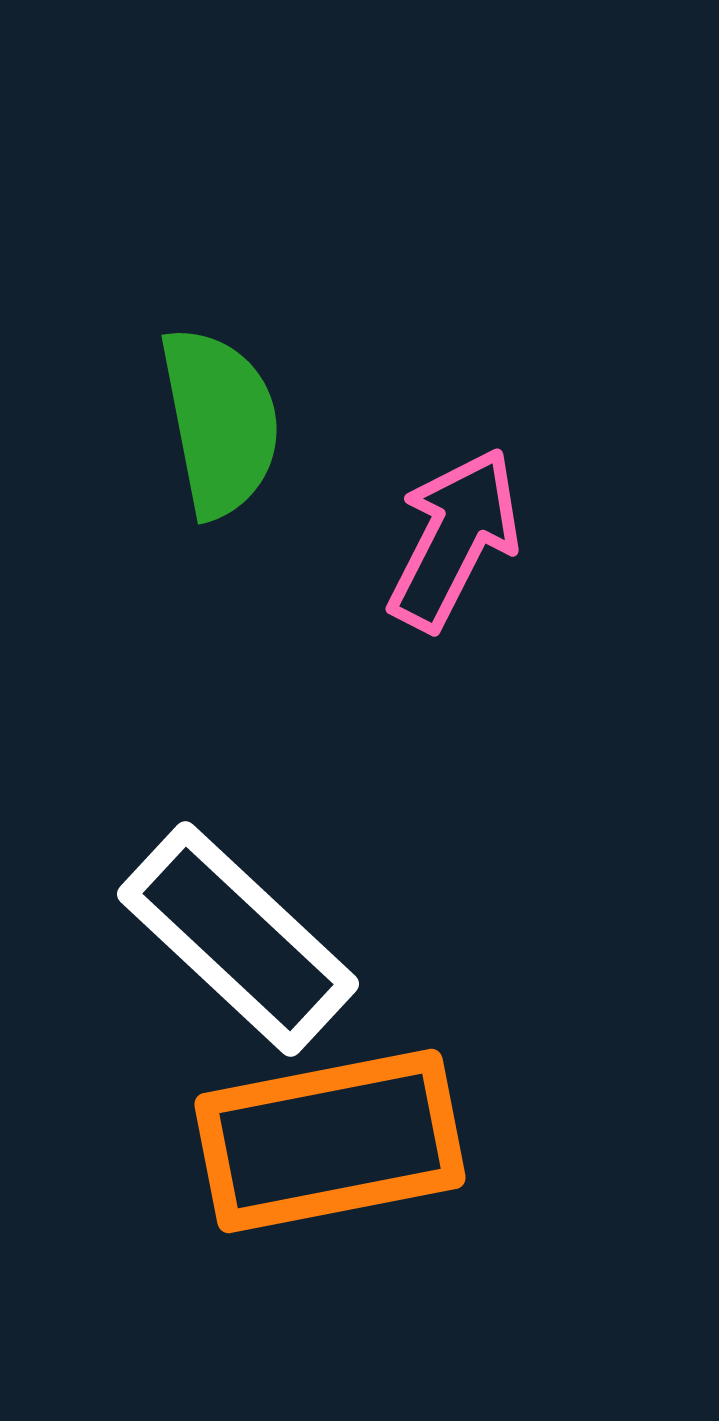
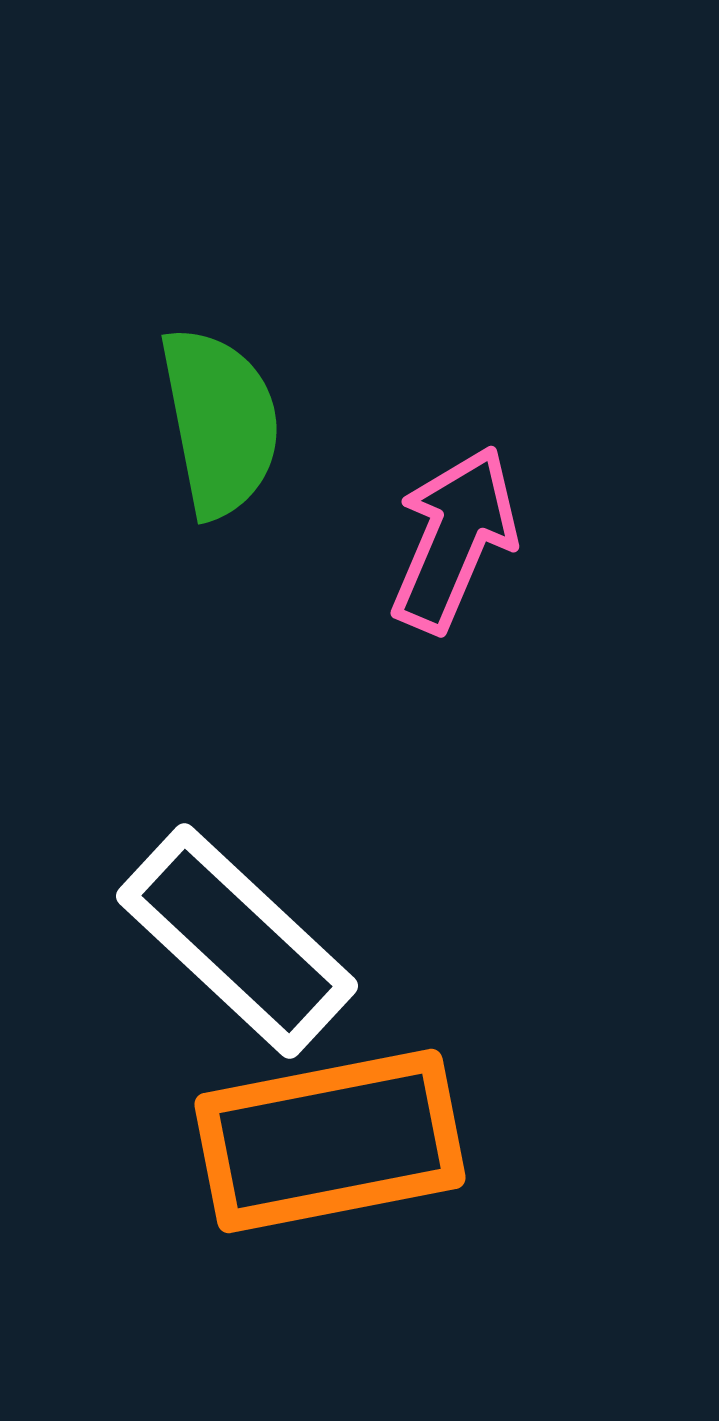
pink arrow: rotated 4 degrees counterclockwise
white rectangle: moved 1 px left, 2 px down
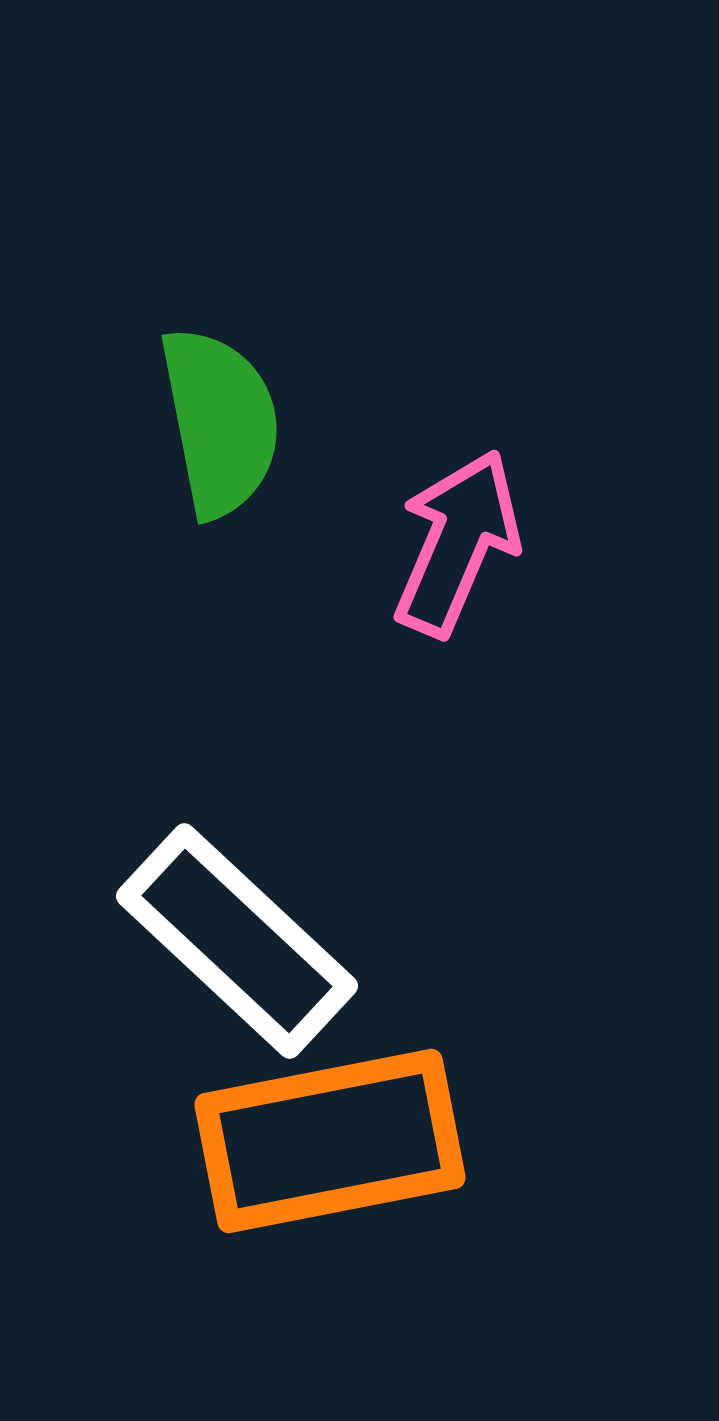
pink arrow: moved 3 px right, 4 px down
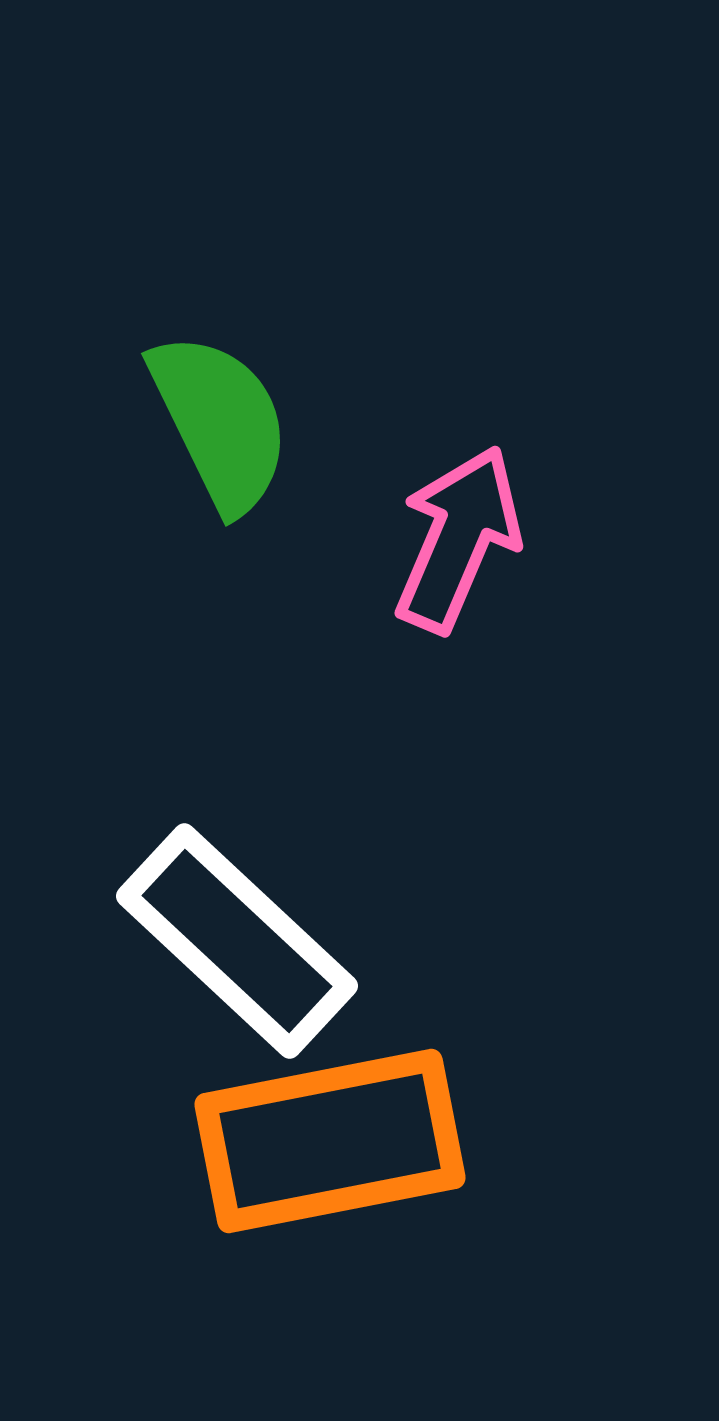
green semicircle: rotated 15 degrees counterclockwise
pink arrow: moved 1 px right, 4 px up
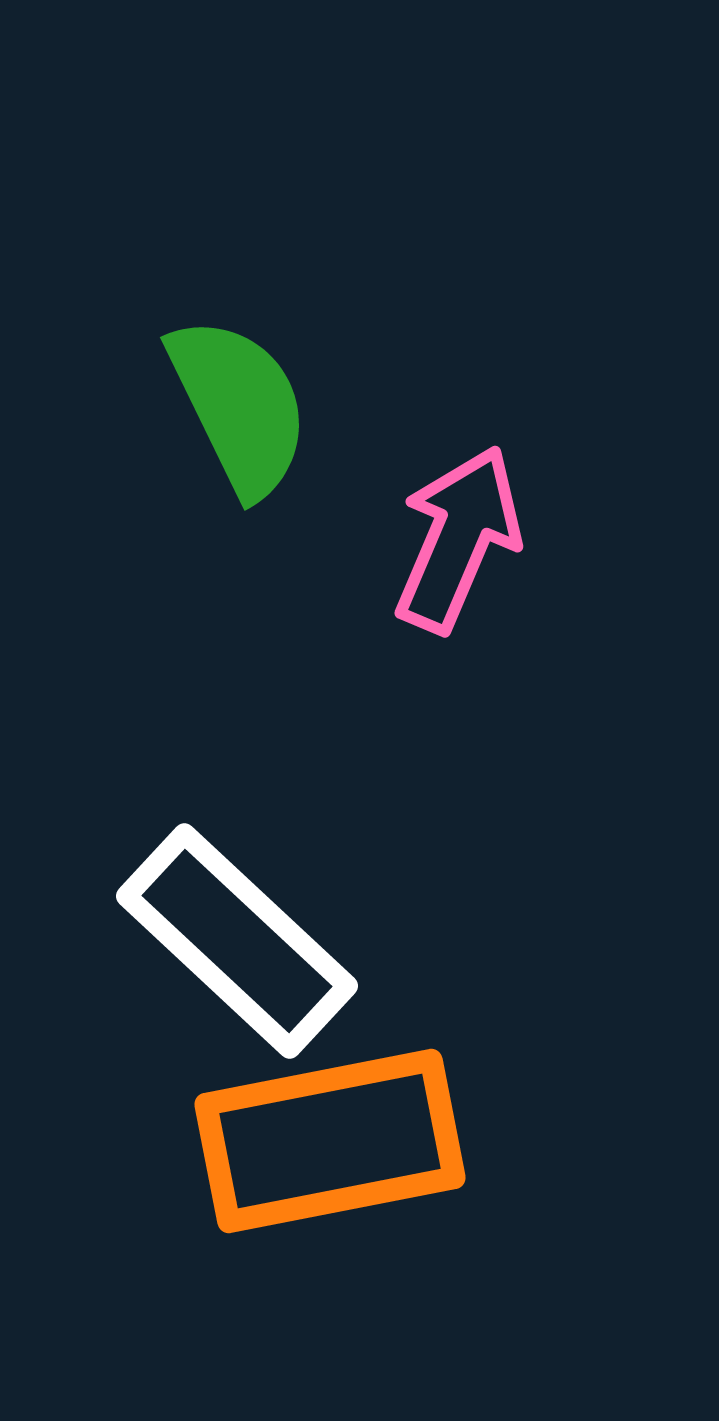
green semicircle: moved 19 px right, 16 px up
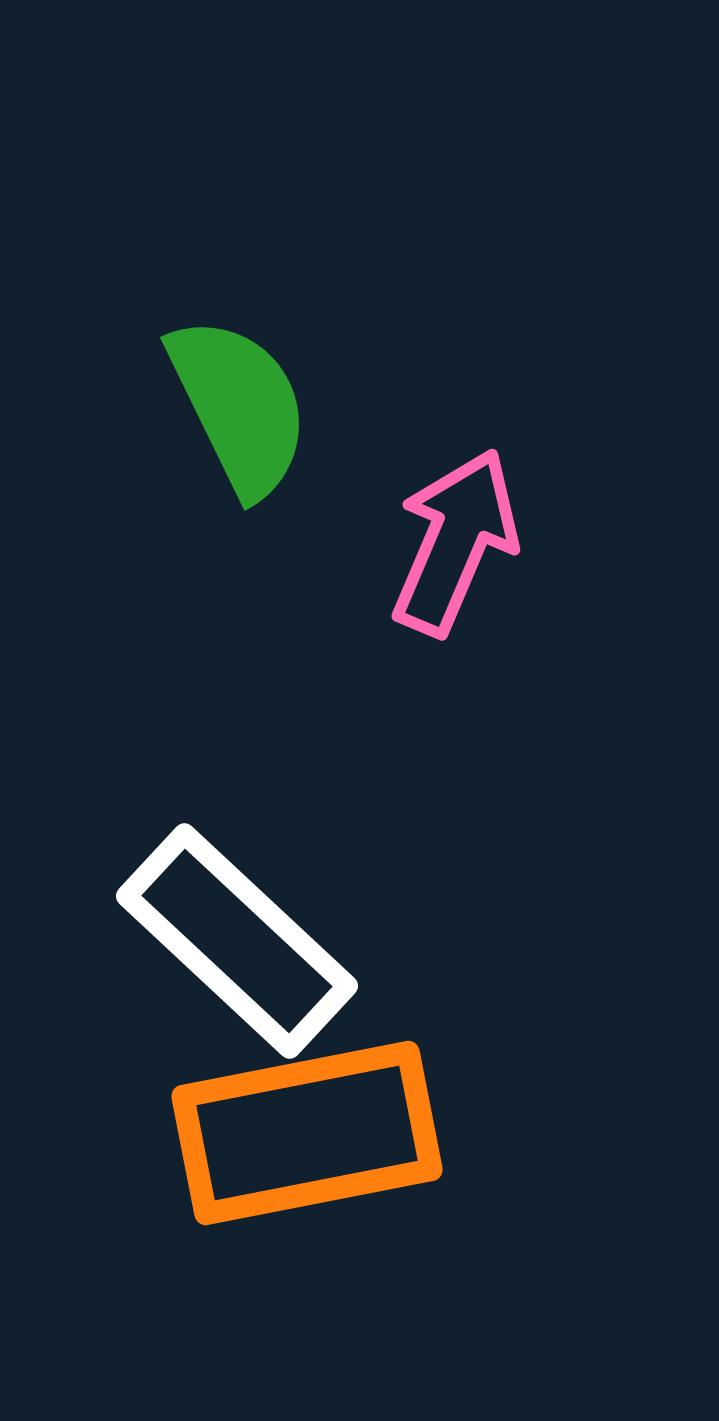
pink arrow: moved 3 px left, 3 px down
orange rectangle: moved 23 px left, 8 px up
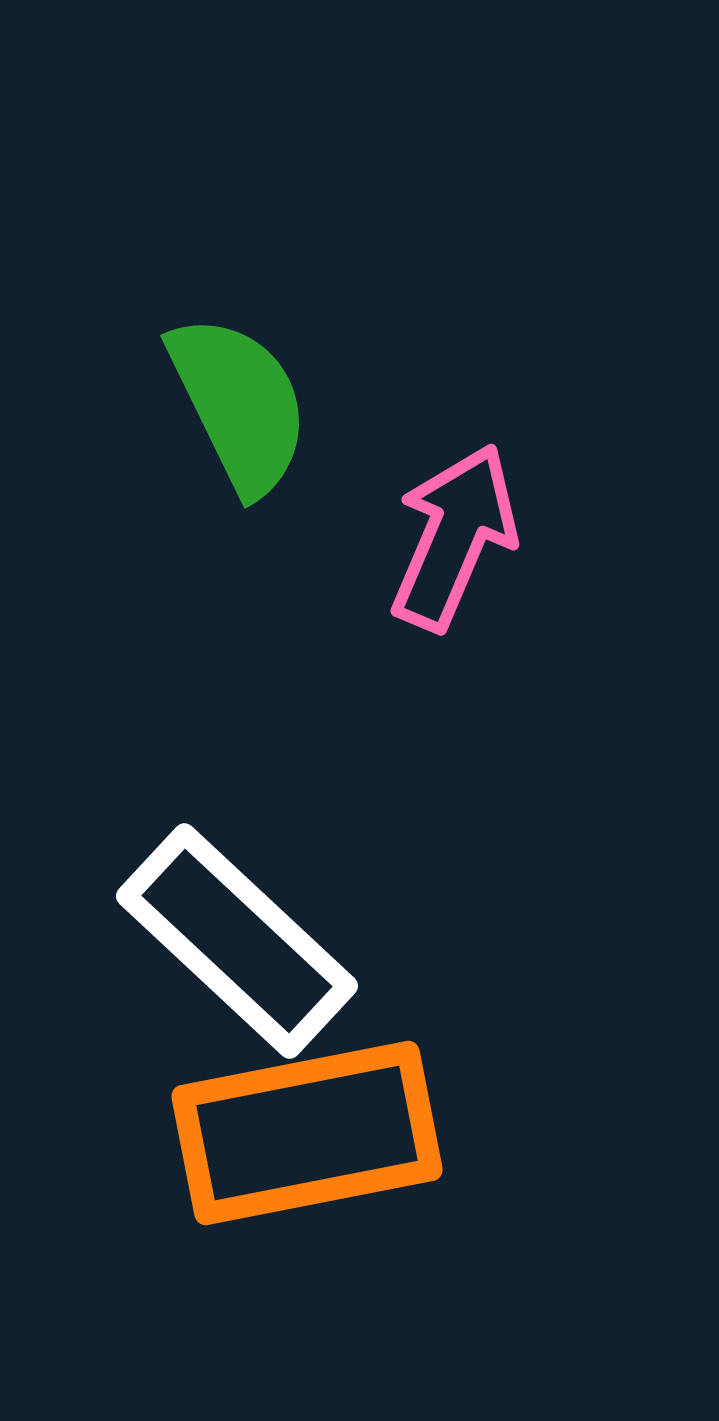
green semicircle: moved 2 px up
pink arrow: moved 1 px left, 5 px up
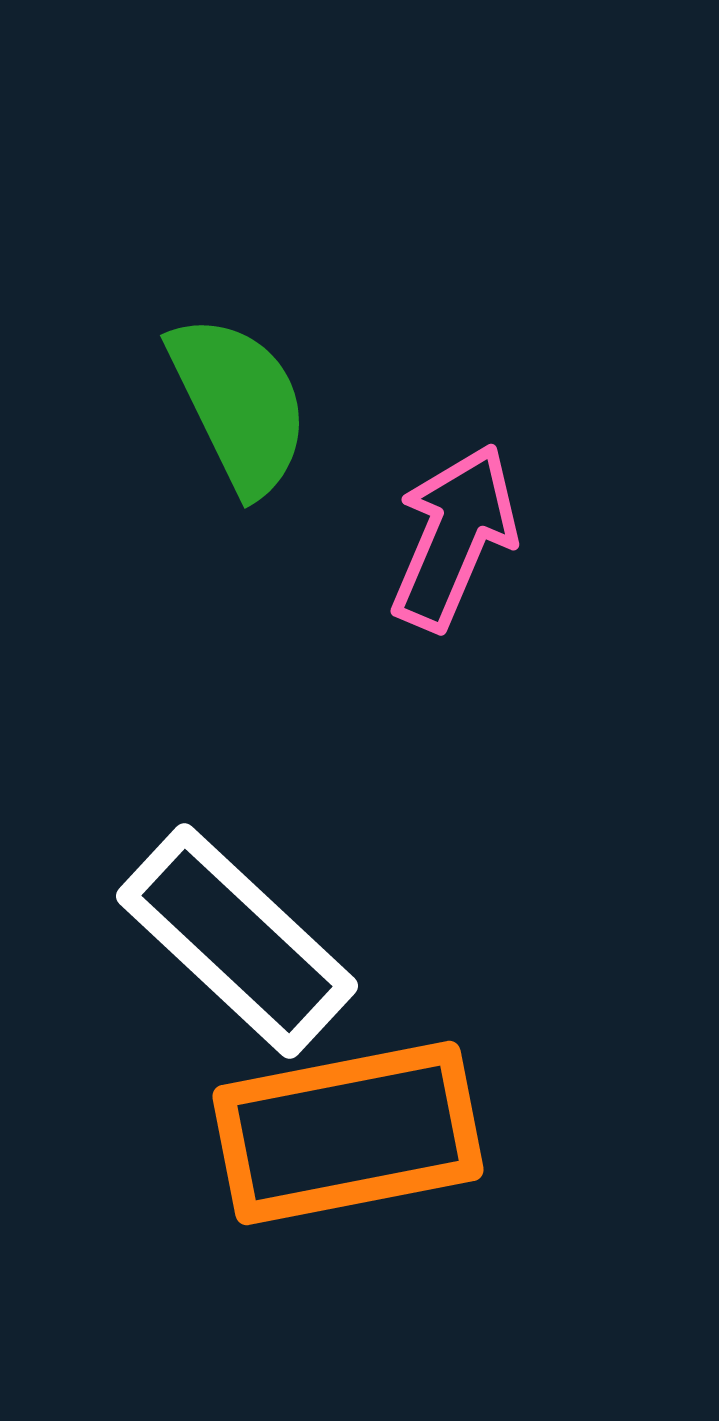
orange rectangle: moved 41 px right
